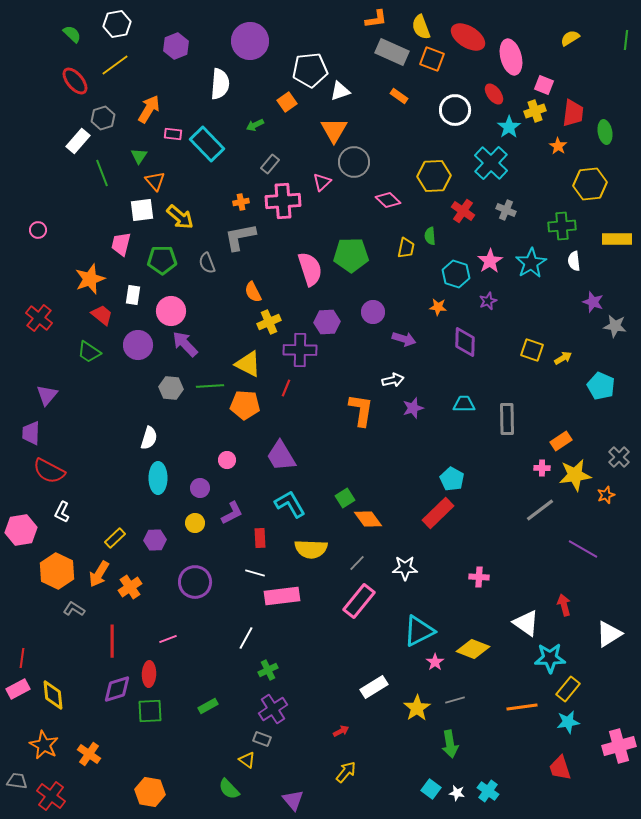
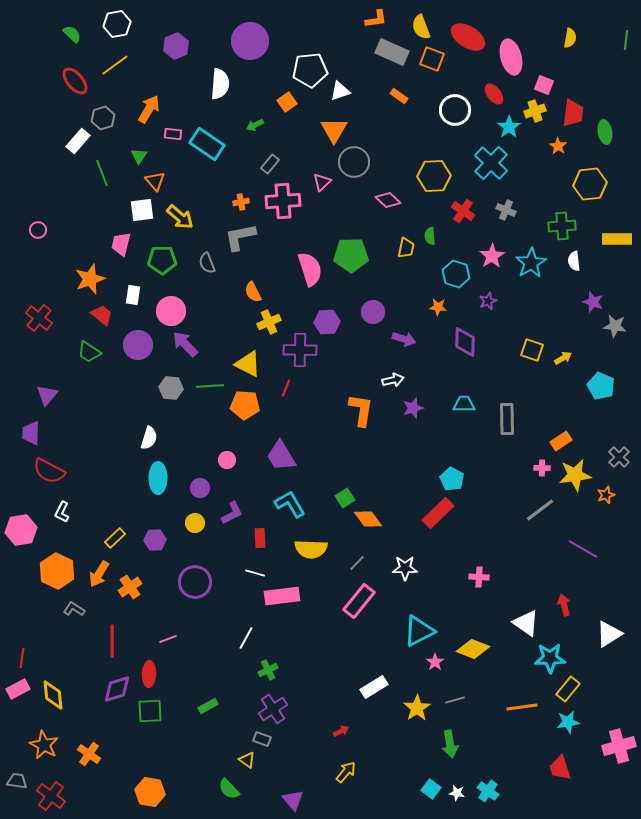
yellow semicircle at (570, 38): rotated 132 degrees clockwise
cyan rectangle at (207, 144): rotated 12 degrees counterclockwise
pink star at (490, 261): moved 2 px right, 5 px up
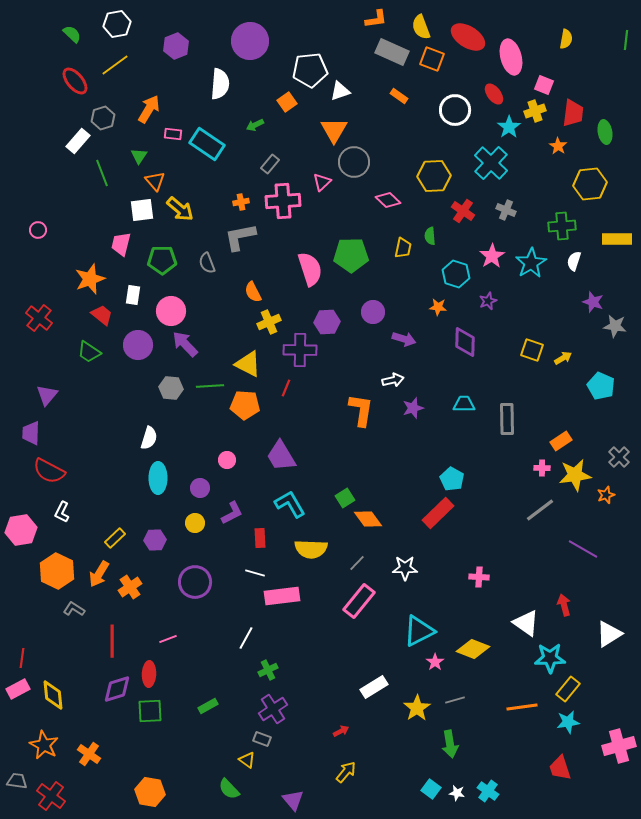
yellow semicircle at (570, 38): moved 4 px left, 1 px down
yellow arrow at (180, 217): moved 8 px up
yellow trapezoid at (406, 248): moved 3 px left
white semicircle at (574, 261): rotated 24 degrees clockwise
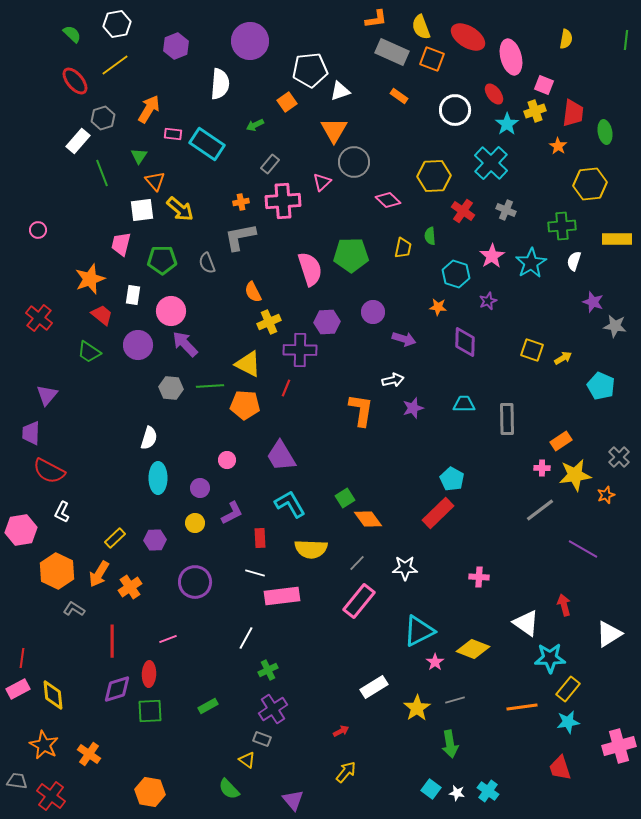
cyan star at (509, 127): moved 2 px left, 3 px up
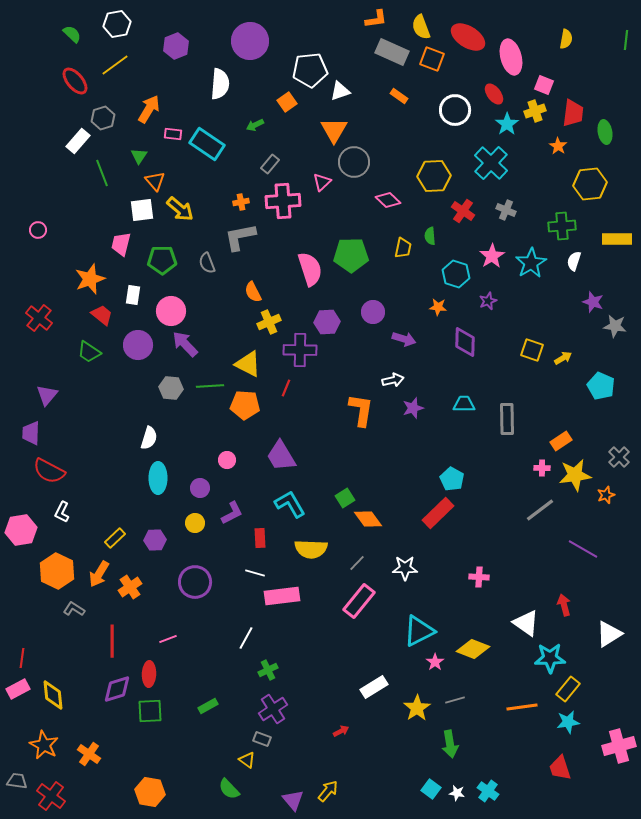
yellow arrow at (346, 772): moved 18 px left, 19 px down
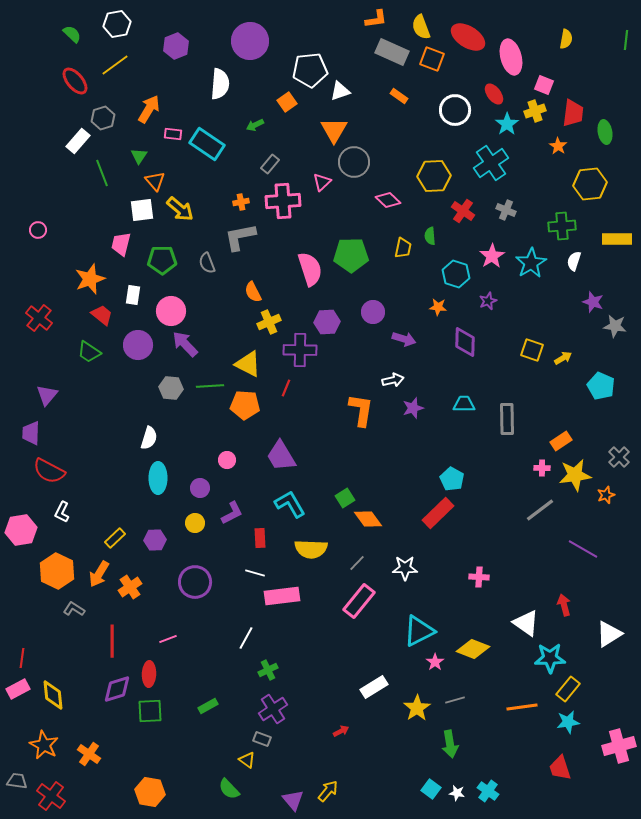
cyan cross at (491, 163): rotated 12 degrees clockwise
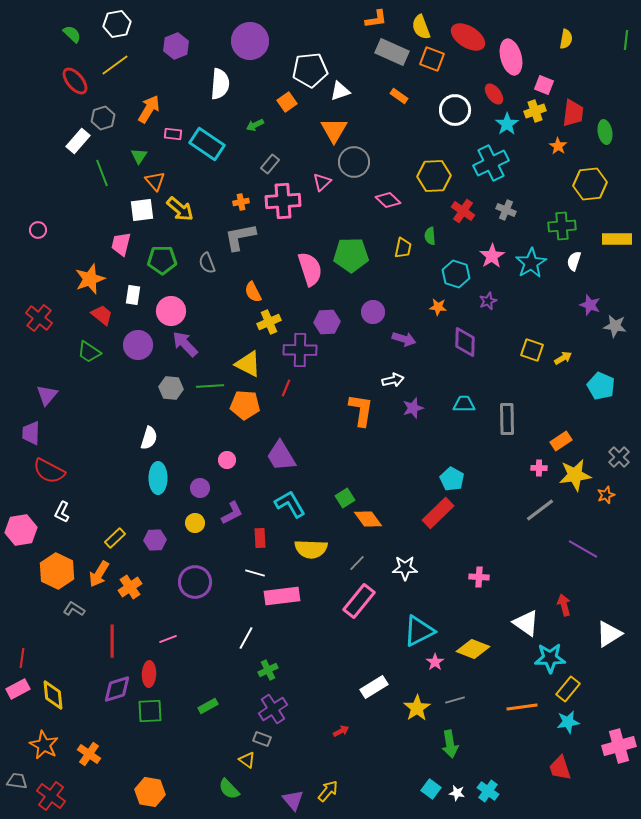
cyan cross at (491, 163): rotated 8 degrees clockwise
purple star at (593, 302): moved 3 px left, 3 px down
pink cross at (542, 468): moved 3 px left
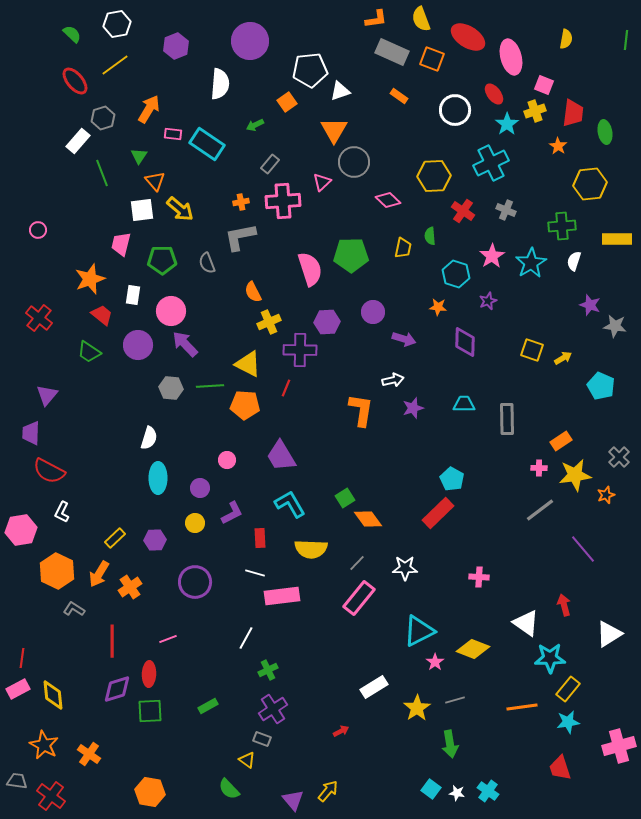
yellow semicircle at (421, 27): moved 8 px up
purple line at (583, 549): rotated 20 degrees clockwise
pink rectangle at (359, 601): moved 3 px up
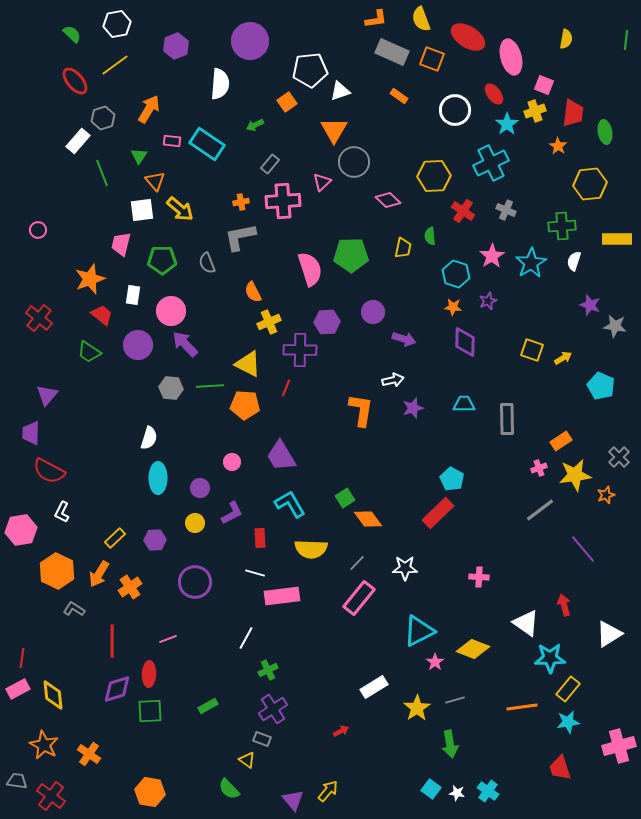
pink rectangle at (173, 134): moved 1 px left, 7 px down
orange star at (438, 307): moved 15 px right
pink circle at (227, 460): moved 5 px right, 2 px down
pink cross at (539, 468): rotated 21 degrees counterclockwise
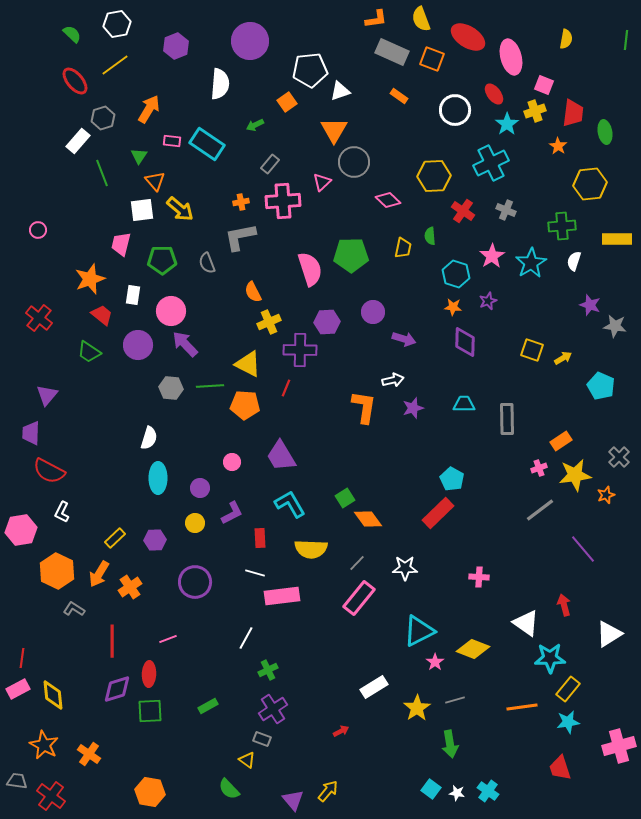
orange L-shape at (361, 410): moved 3 px right, 3 px up
